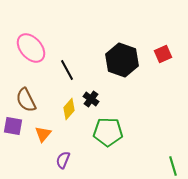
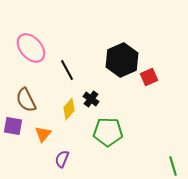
red square: moved 14 px left, 23 px down
black hexagon: rotated 16 degrees clockwise
purple semicircle: moved 1 px left, 1 px up
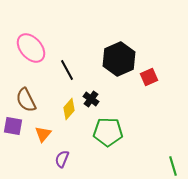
black hexagon: moved 3 px left, 1 px up
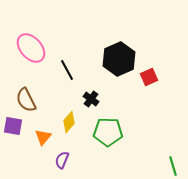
yellow diamond: moved 13 px down
orange triangle: moved 3 px down
purple semicircle: moved 1 px down
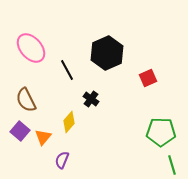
black hexagon: moved 12 px left, 6 px up
red square: moved 1 px left, 1 px down
purple square: moved 7 px right, 5 px down; rotated 30 degrees clockwise
green pentagon: moved 53 px right
green line: moved 1 px left, 1 px up
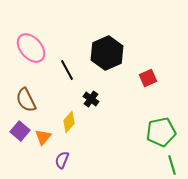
green pentagon: rotated 12 degrees counterclockwise
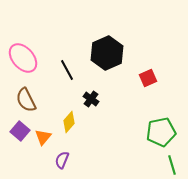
pink ellipse: moved 8 px left, 10 px down
